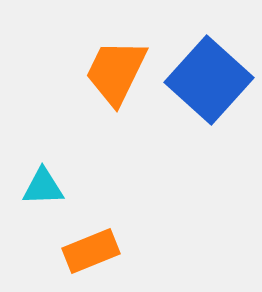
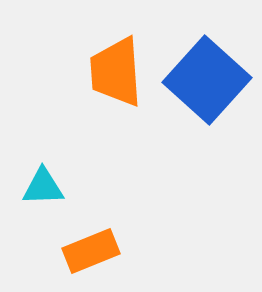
orange trapezoid: rotated 30 degrees counterclockwise
blue square: moved 2 px left
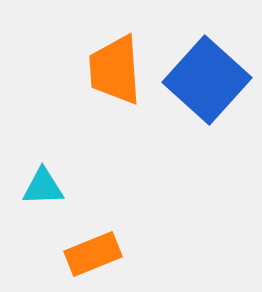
orange trapezoid: moved 1 px left, 2 px up
orange rectangle: moved 2 px right, 3 px down
